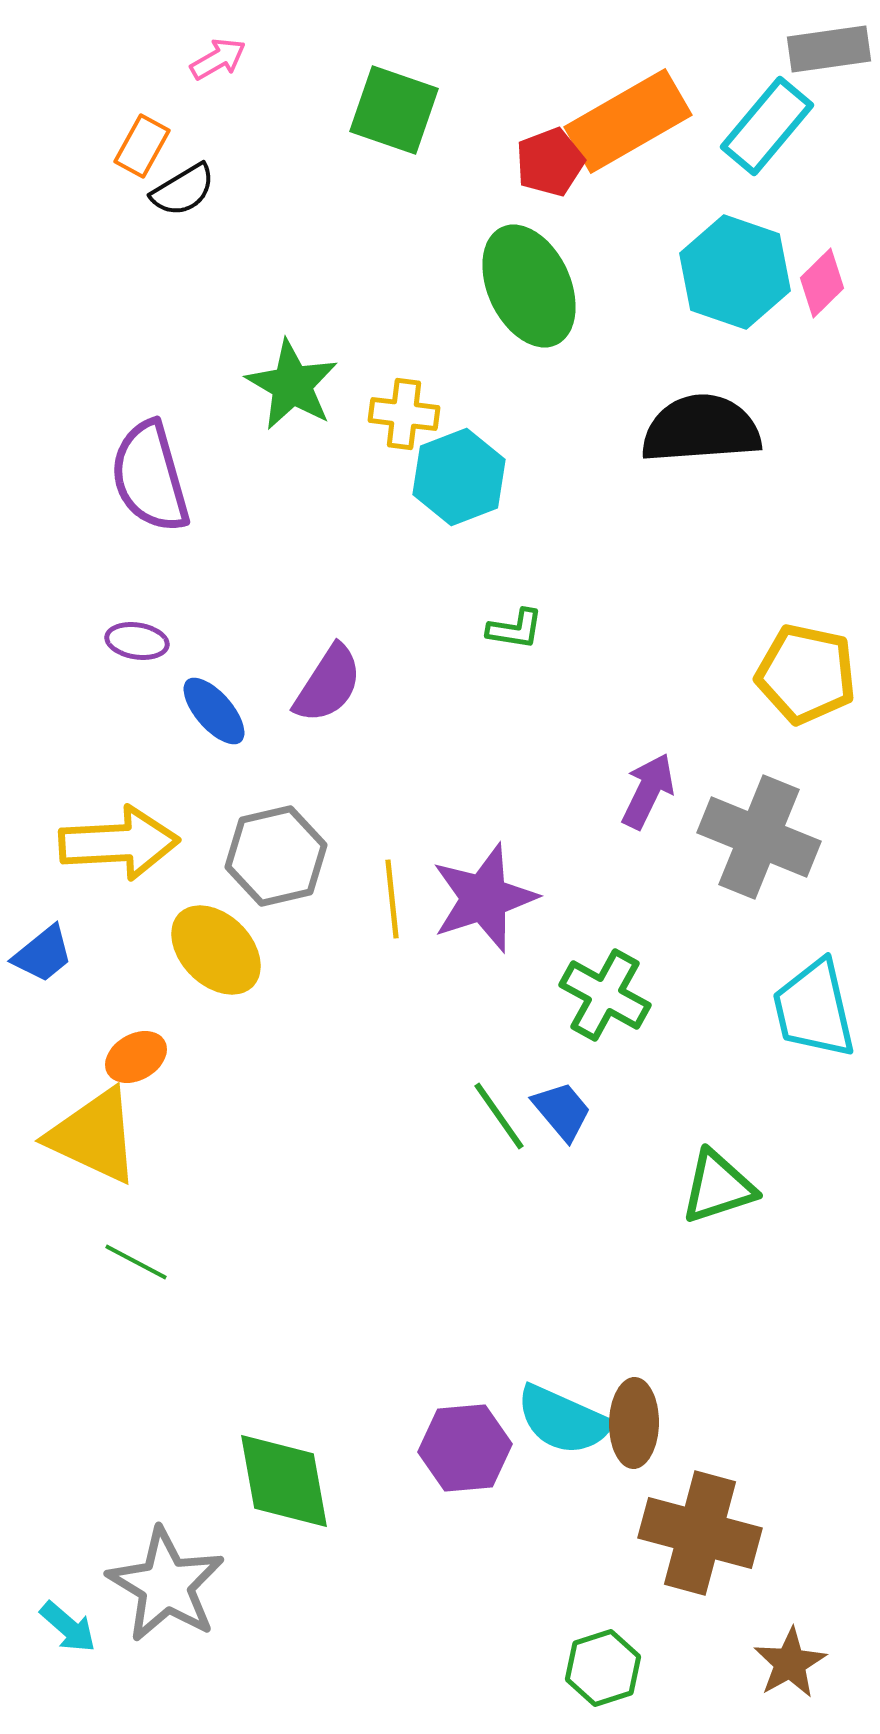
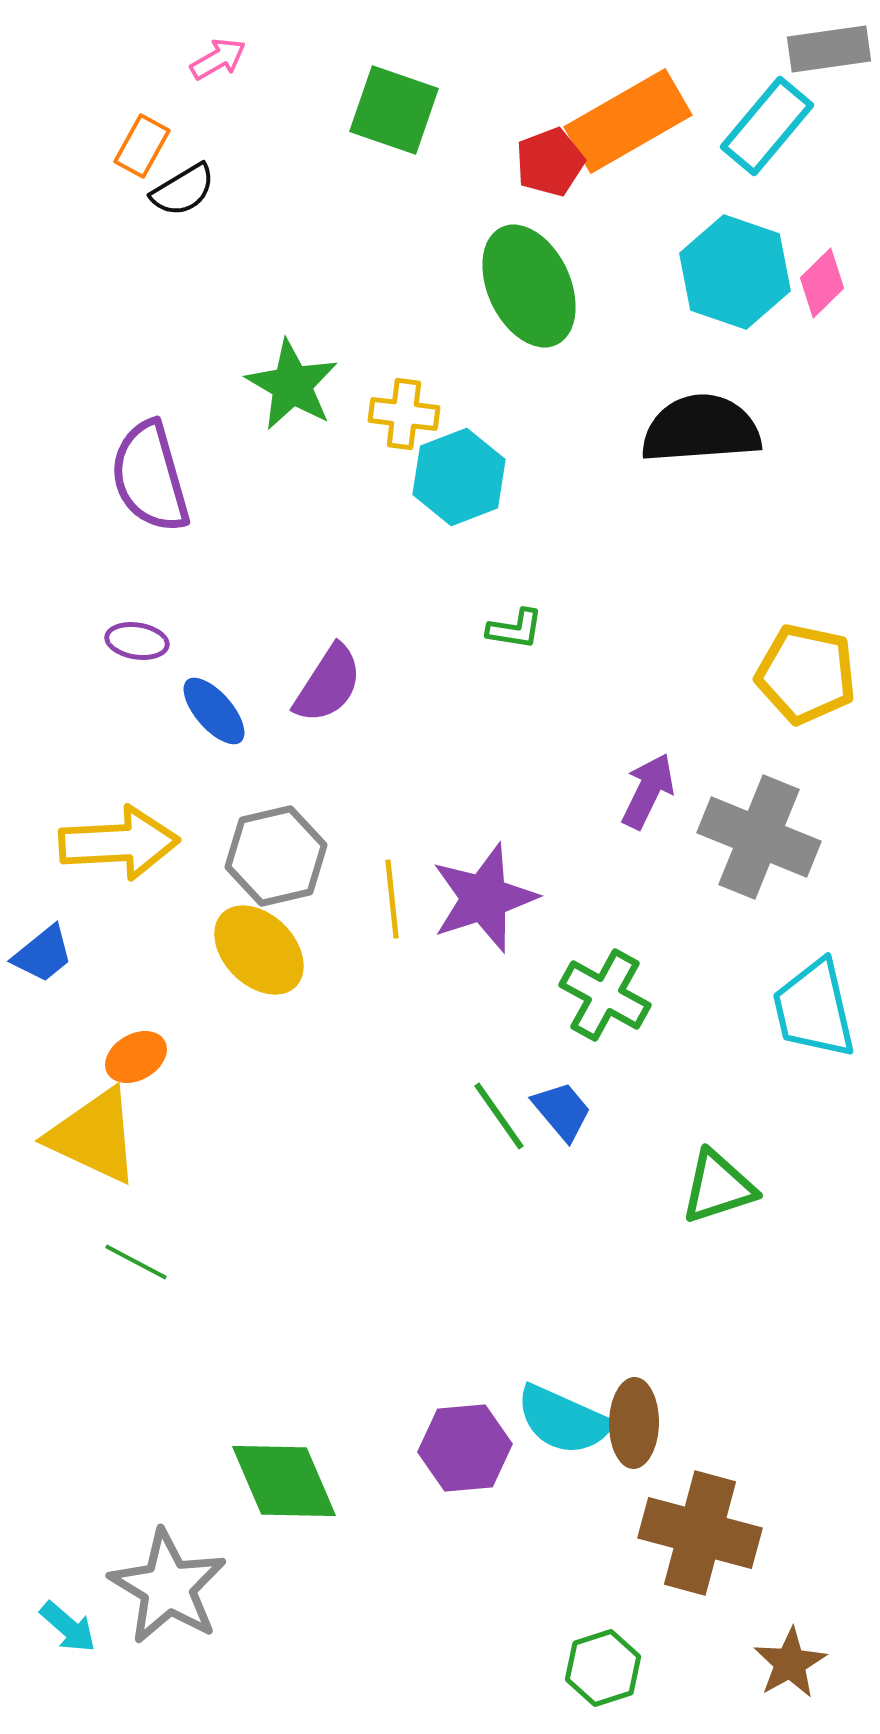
yellow ellipse at (216, 950): moved 43 px right
green diamond at (284, 1481): rotated 13 degrees counterclockwise
gray star at (166, 1585): moved 2 px right, 2 px down
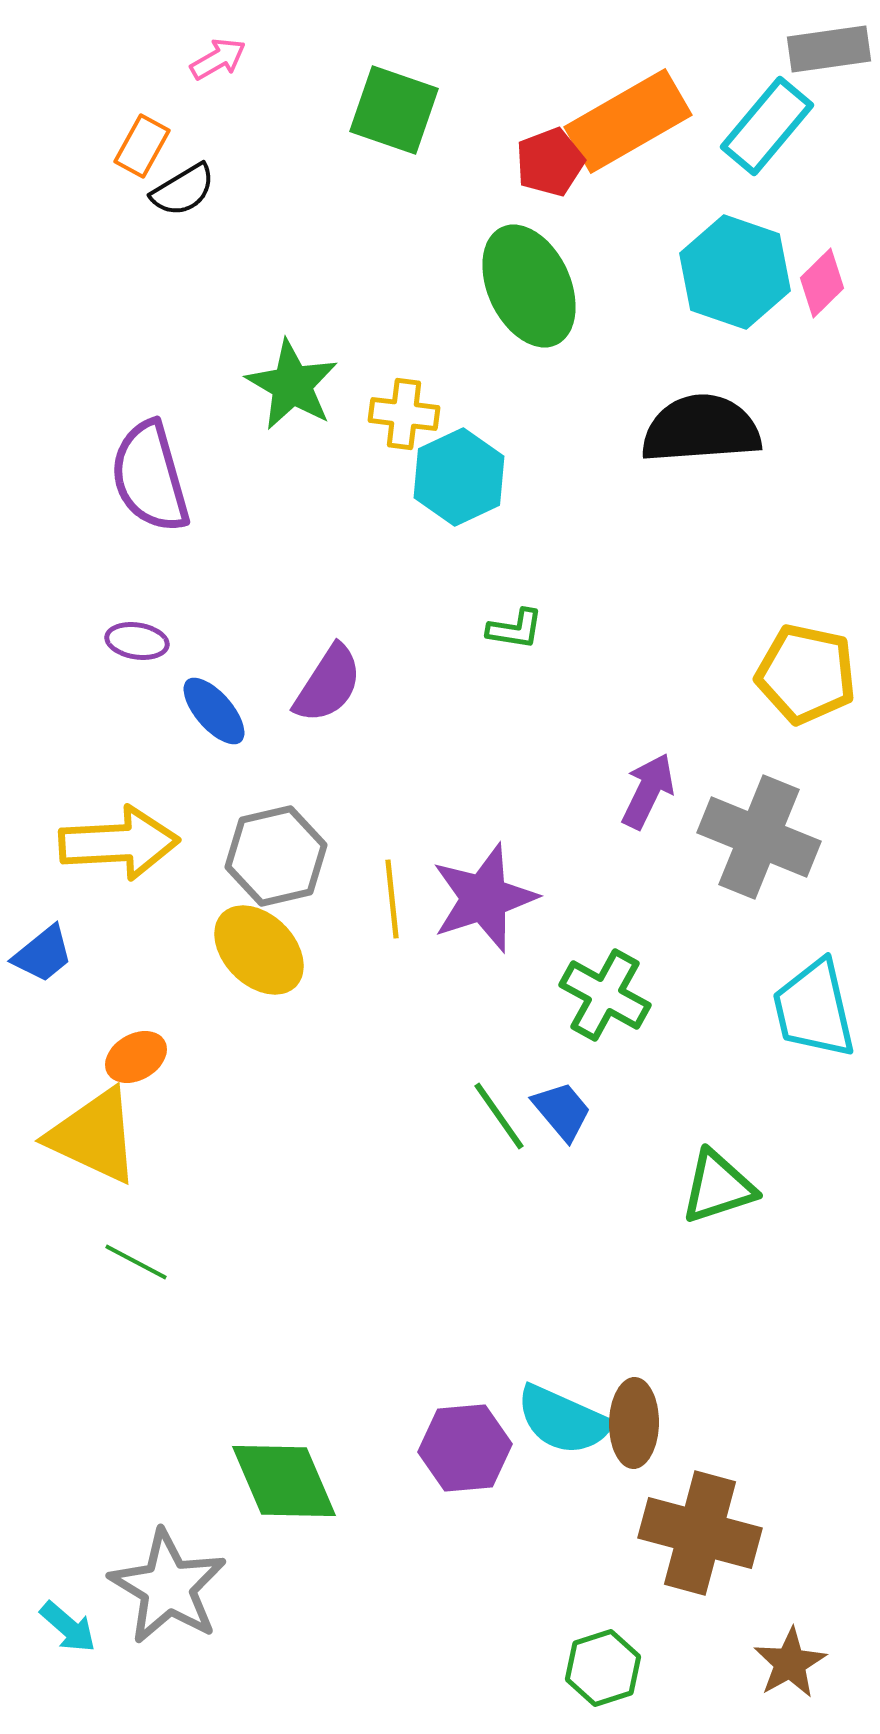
cyan hexagon at (459, 477): rotated 4 degrees counterclockwise
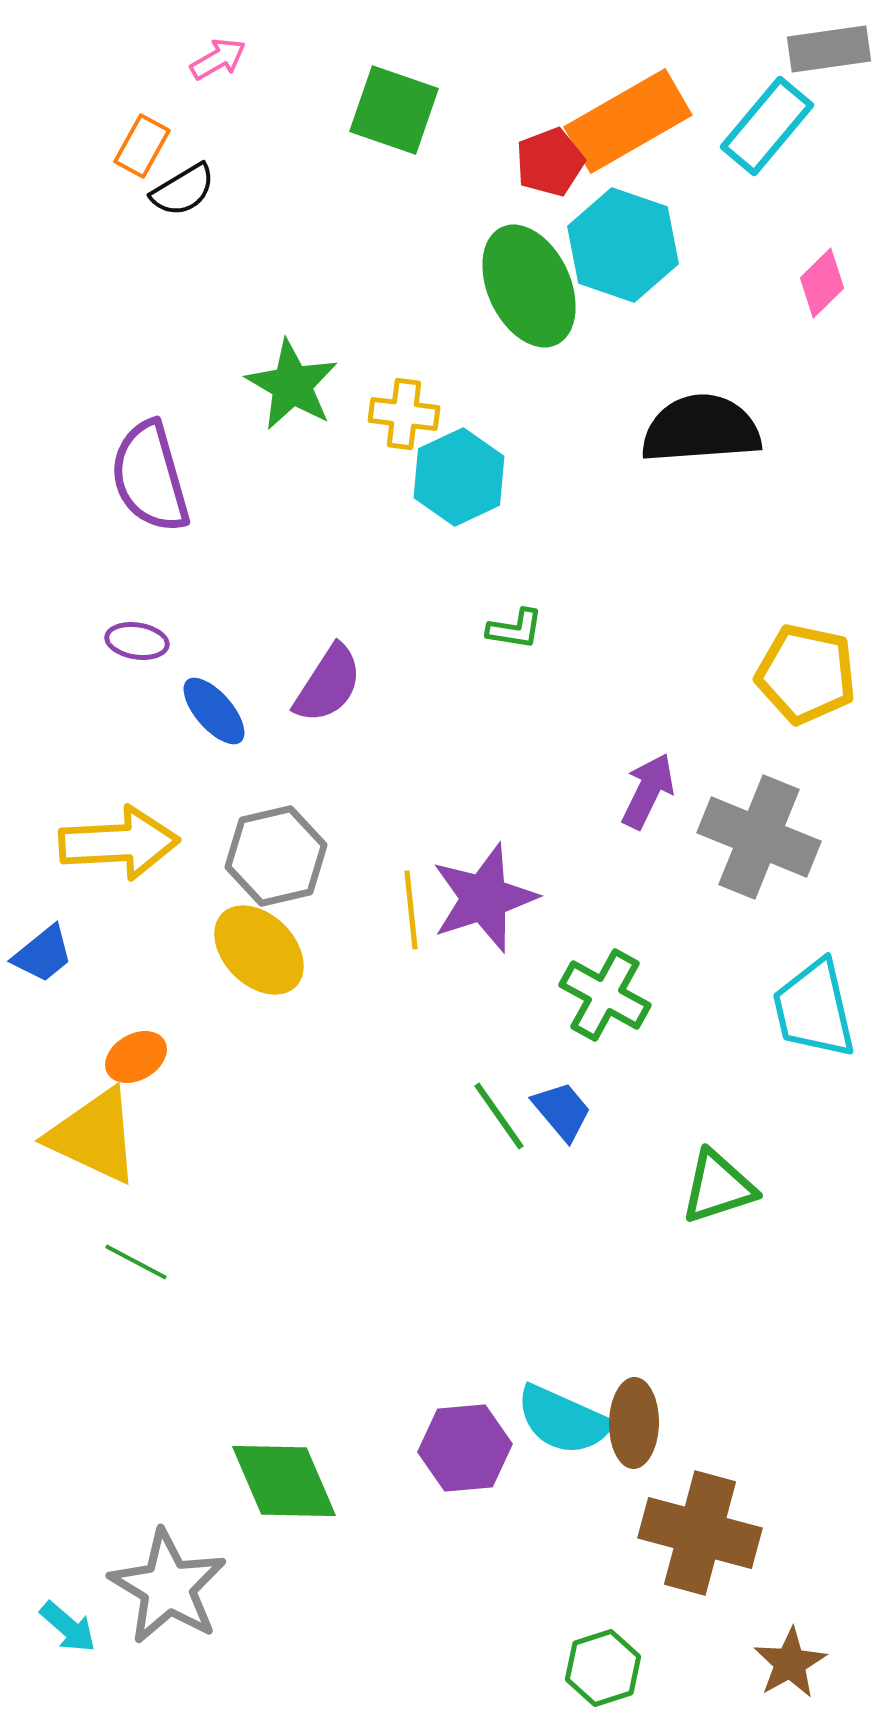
cyan hexagon at (735, 272): moved 112 px left, 27 px up
yellow line at (392, 899): moved 19 px right, 11 px down
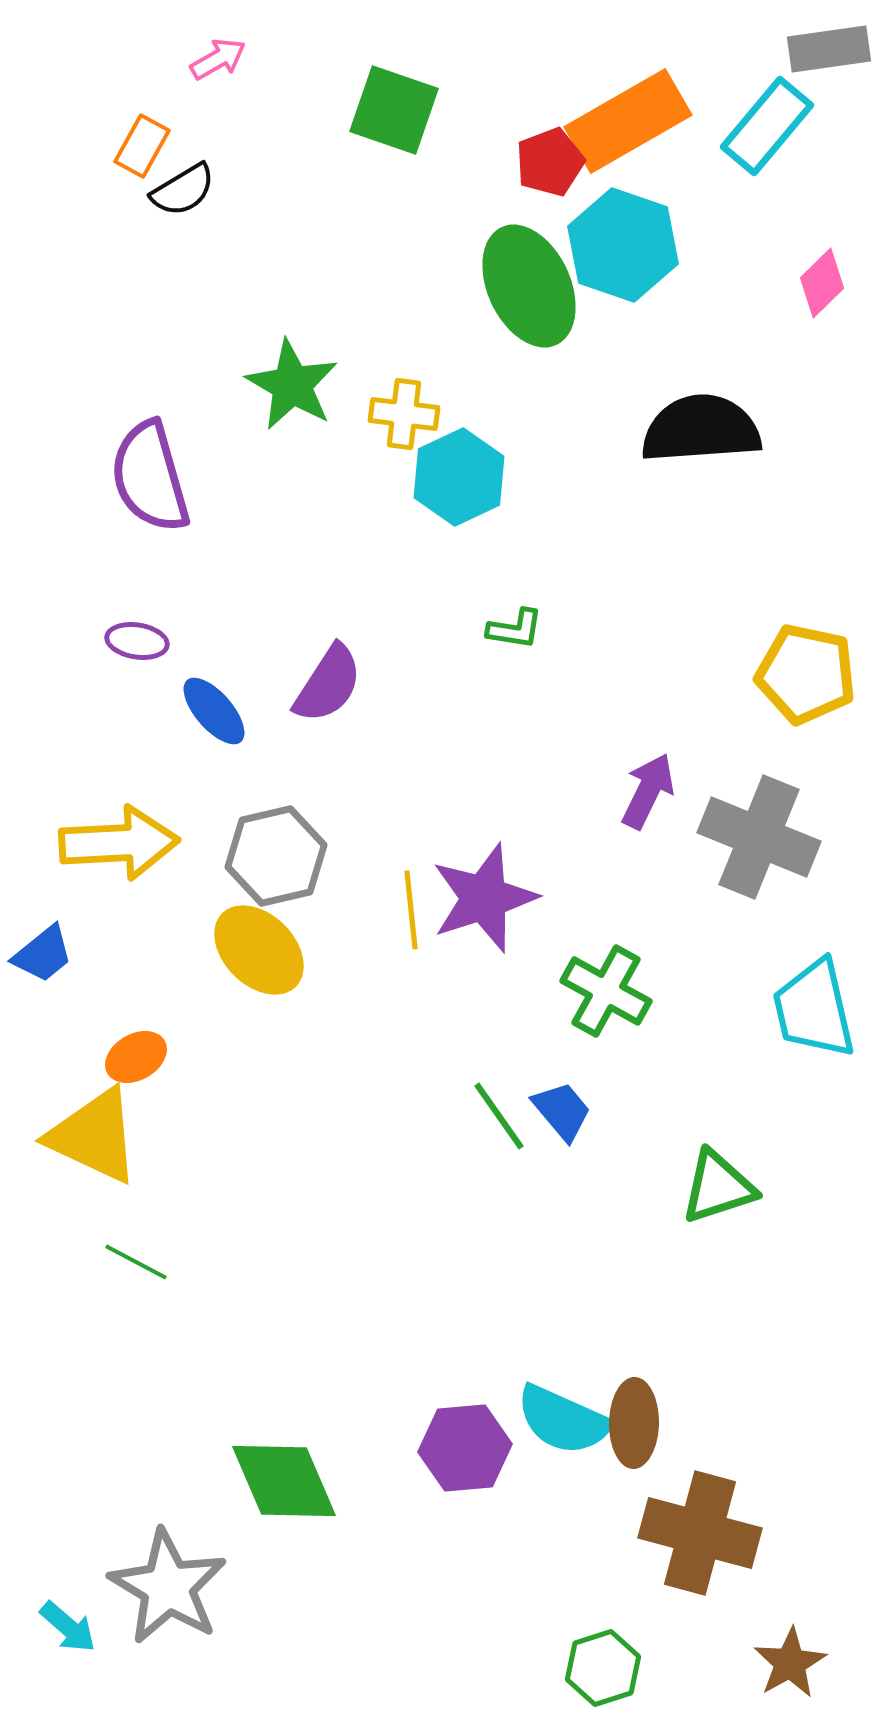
green cross at (605, 995): moved 1 px right, 4 px up
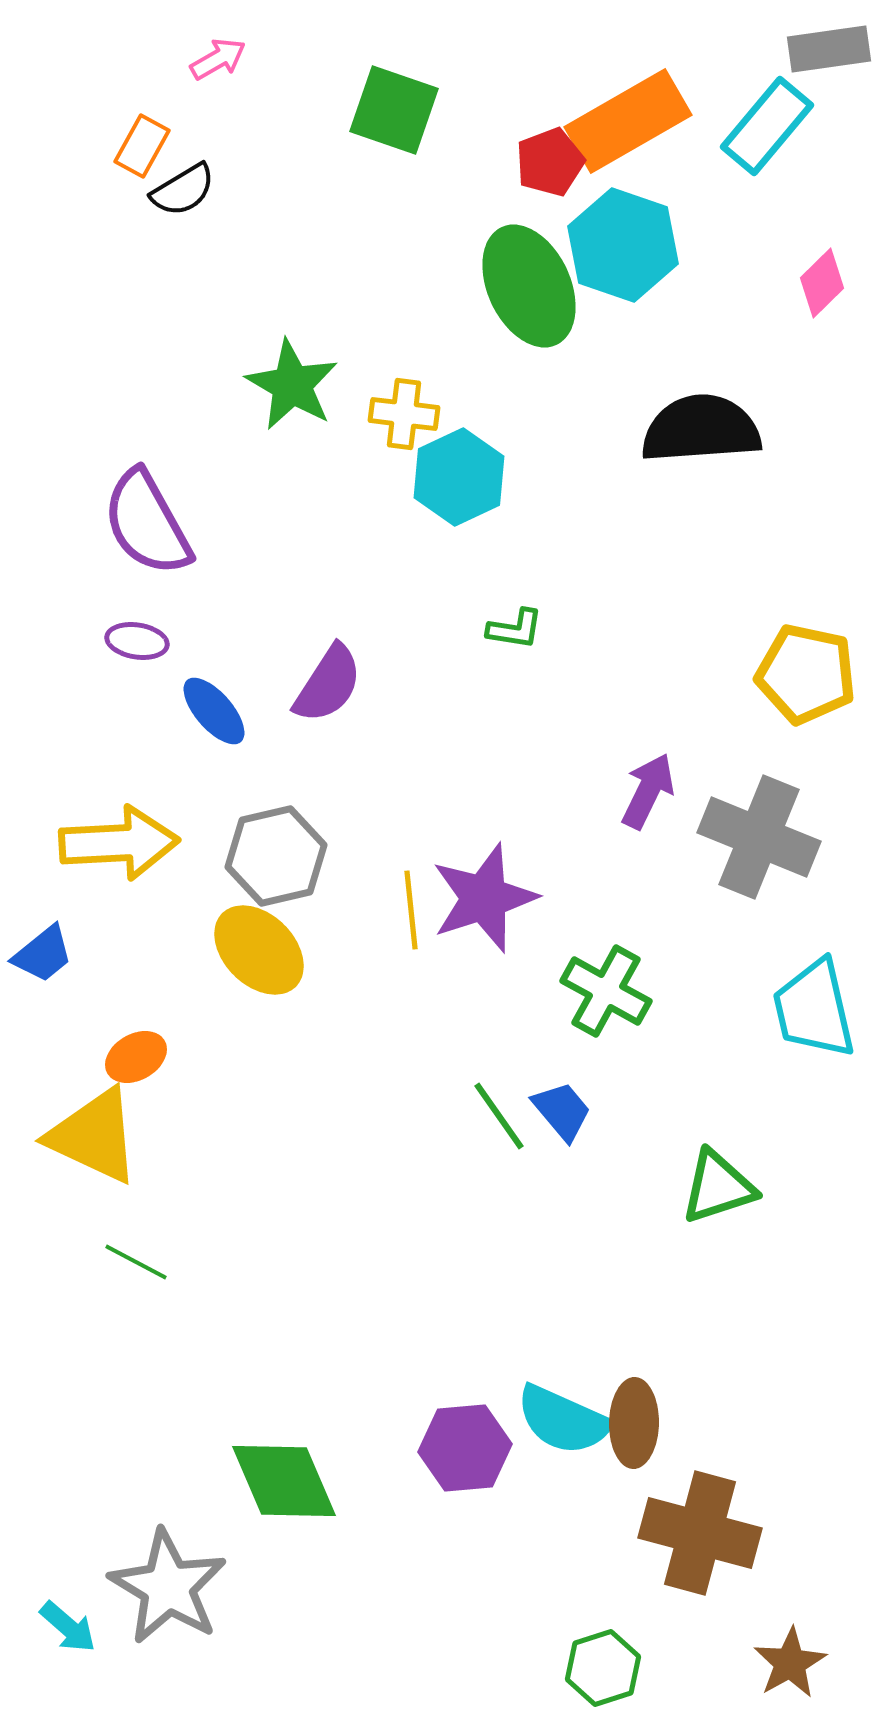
purple semicircle at (150, 477): moved 3 px left, 46 px down; rotated 13 degrees counterclockwise
